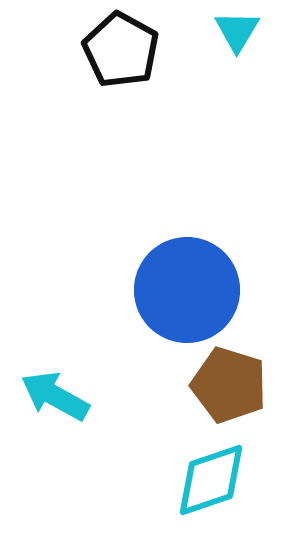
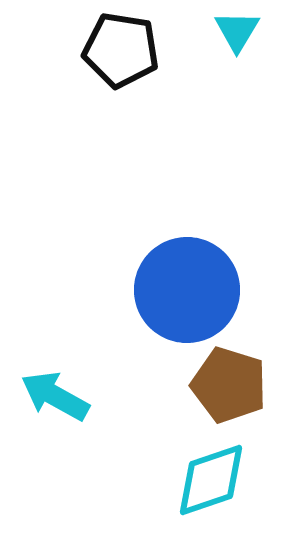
black pentagon: rotated 20 degrees counterclockwise
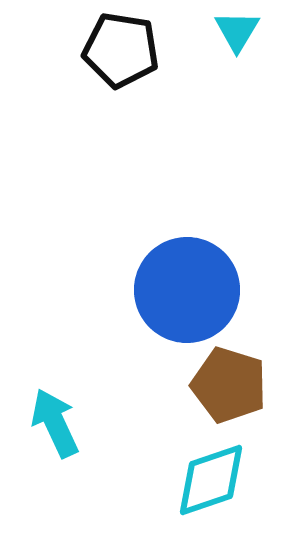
cyan arrow: moved 27 px down; rotated 36 degrees clockwise
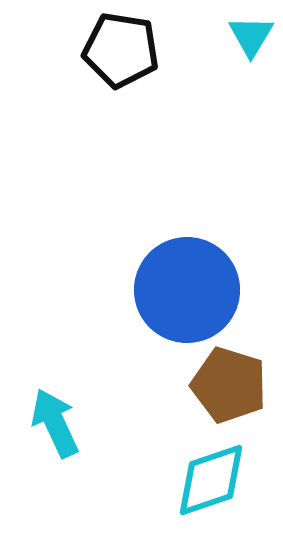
cyan triangle: moved 14 px right, 5 px down
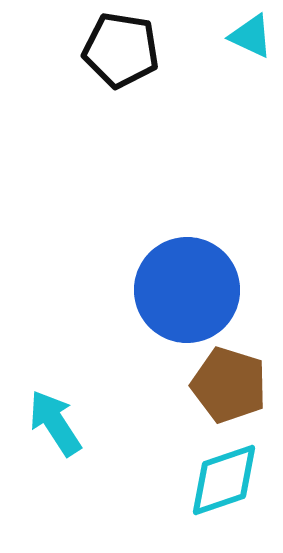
cyan triangle: rotated 36 degrees counterclockwise
cyan arrow: rotated 8 degrees counterclockwise
cyan diamond: moved 13 px right
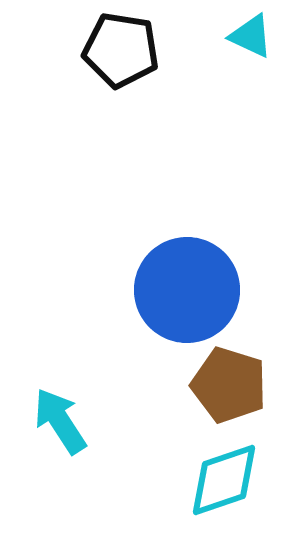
cyan arrow: moved 5 px right, 2 px up
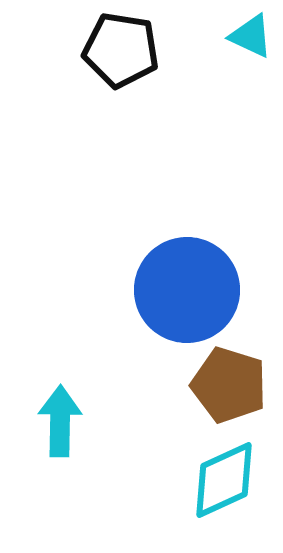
cyan arrow: rotated 34 degrees clockwise
cyan diamond: rotated 6 degrees counterclockwise
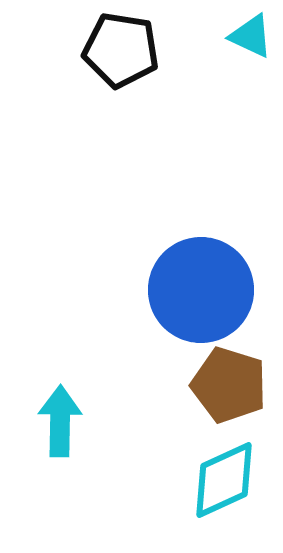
blue circle: moved 14 px right
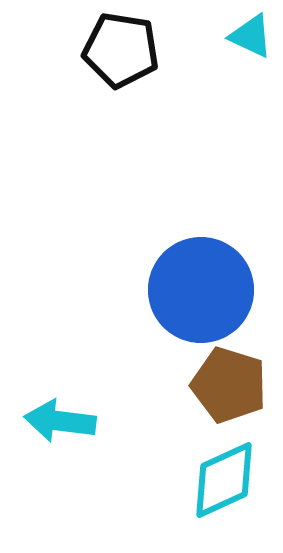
cyan arrow: rotated 84 degrees counterclockwise
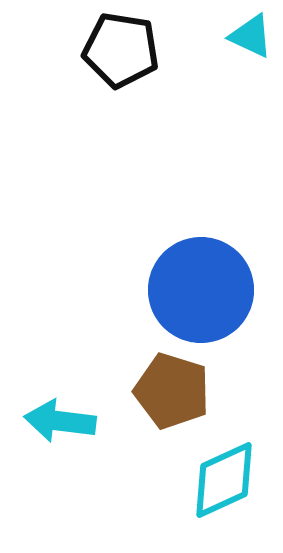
brown pentagon: moved 57 px left, 6 px down
